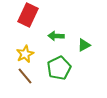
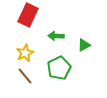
yellow star: moved 1 px up
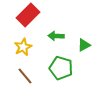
red rectangle: rotated 20 degrees clockwise
yellow star: moved 2 px left, 6 px up
green pentagon: moved 2 px right; rotated 30 degrees counterclockwise
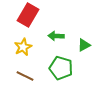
red rectangle: rotated 15 degrees counterclockwise
brown line: rotated 24 degrees counterclockwise
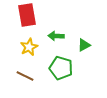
red rectangle: moved 1 px left; rotated 40 degrees counterclockwise
yellow star: moved 6 px right
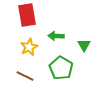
green triangle: rotated 32 degrees counterclockwise
green pentagon: rotated 15 degrees clockwise
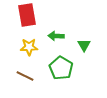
yellow star: rotated 24 degrees clockwise
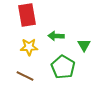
green pentagon: moved 2 px right, 1 px up
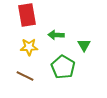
green arrow: moved 1 px up
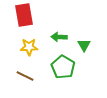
red rectangle: moved 3 px left
green arrow: moved 3 px right, 2 px down
